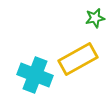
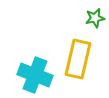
yellow rectangle: rotated 48 degrees counterclockwise
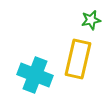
green star: moved 4 px left, 2 px down
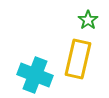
green star: moved 3 px left; rotated 24 degrees counterclockwise
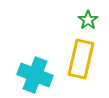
yellow rectangle: moved 3 px right
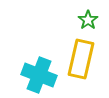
cyan cross: moved 4 px right
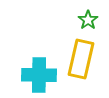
cyan cross: rotated 20 degrees counterclockwise
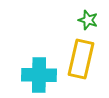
green star: rotated 18 degrees counterclockwise
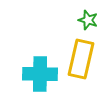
cyan cross: moved 1 px right, 1 px up
